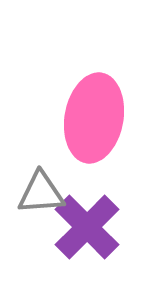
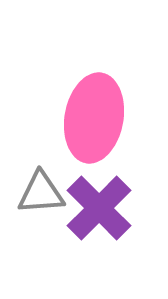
purple cross: moved 12 px right, 19 px up
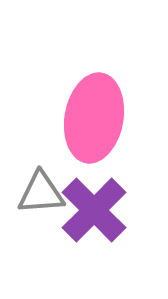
purple cross: moved 5 px left, 2 px down
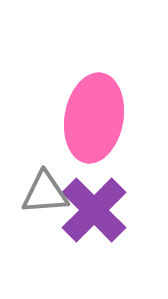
gray triangle: moved 4 px right
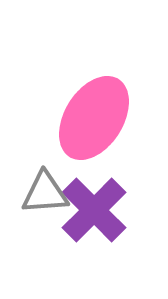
pink ellipse: rotated 22 degrees clockwise
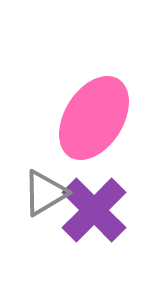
gray triangle: rotated 27 degrees counterclockwise
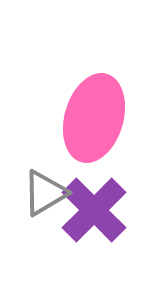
pink ellipse: rotated 16 degrees counterclockwise
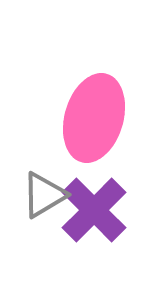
gray triangle: moved 1 px left, 2 px down
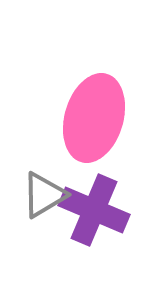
purple cross: rotated 22 degrees counterclockwise
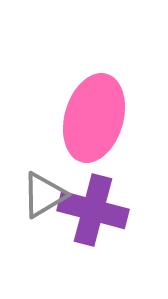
purple cross: moved 1 px left; rotated 8 degrees counterclockwise
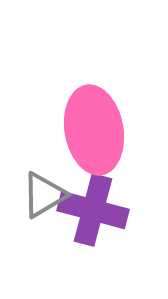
pink ellipse: moved 12 px down; rotated 26 degrees counterclockwise
